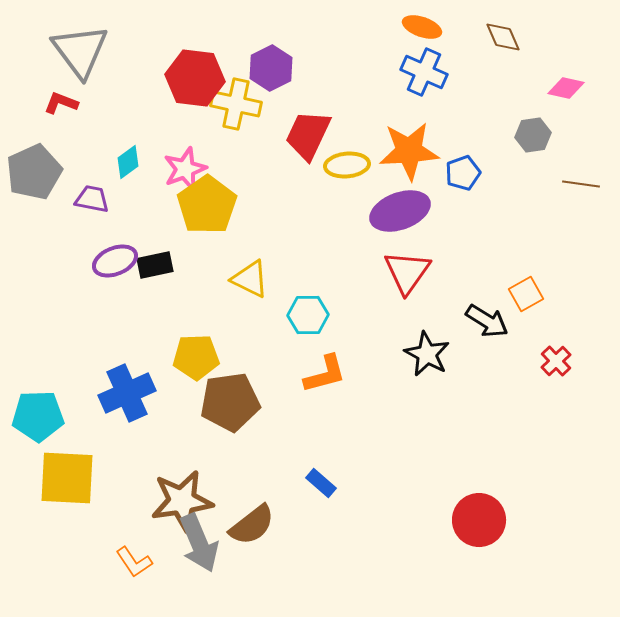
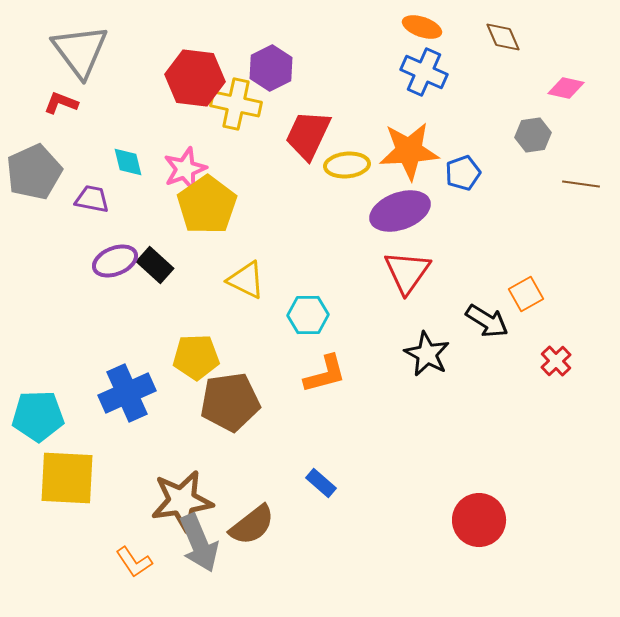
cyan diamond at (128, 162): rotated 68 degrees counterclockwise
black rectangle at (155, 265): rotated 54 degrees clockwise
yellow triangle at (250, 279): moved 4 px left, 1 px down
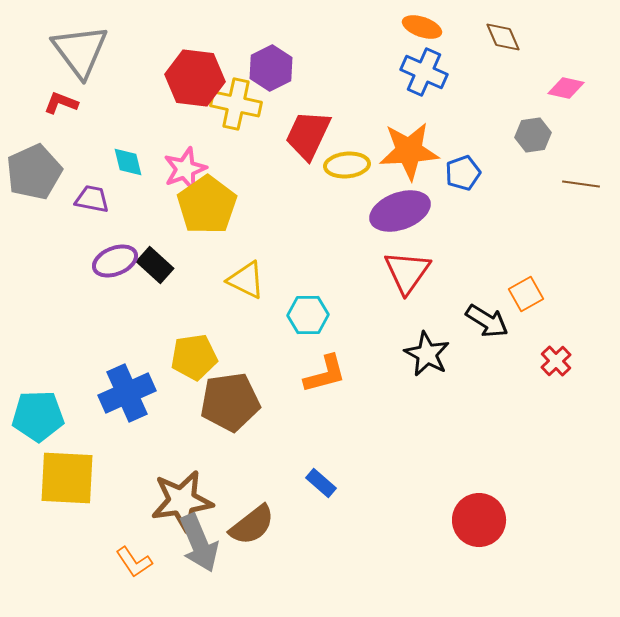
yellow pentagon at (196, 357): moved 2 px left; rotated 6 degrees counterclockwise
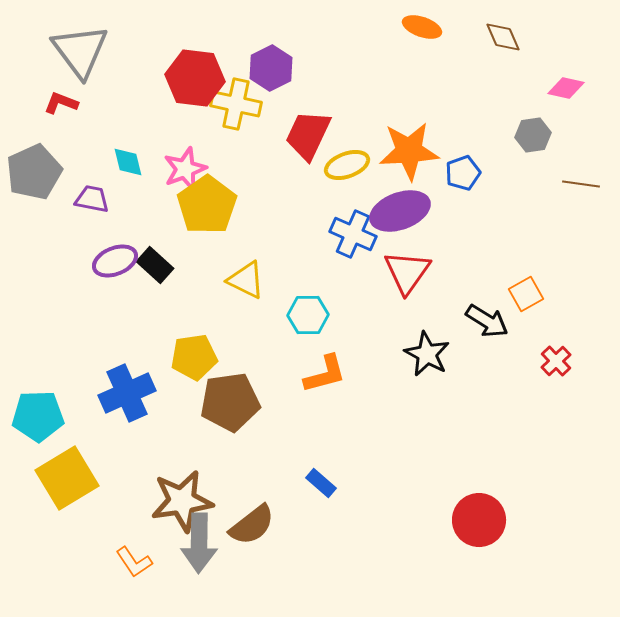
blue cross at (424, 72): moved 71 px left, 162 px down
yellow ellipse at (347, 165): rotated 15 degrees counterclockwise
yellow square at (67, 478): rotated 34 degrees counterclockwise
gray arrow at (199, 543): rotated 24 degrees clockwise
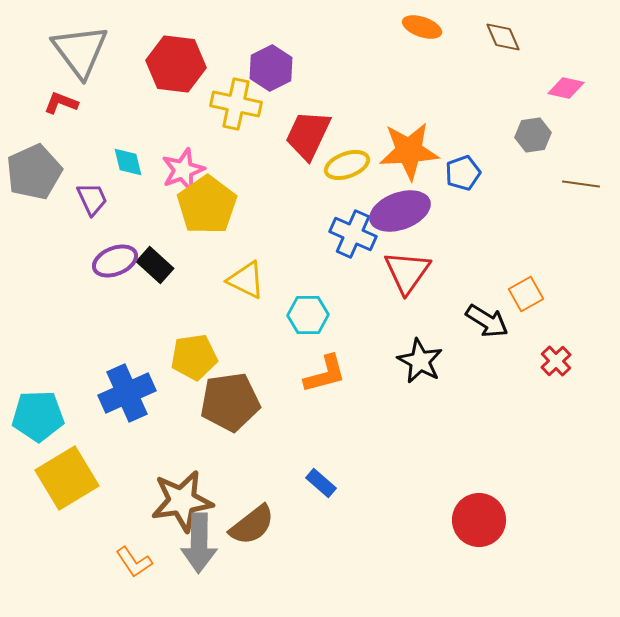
red hexagon at (195, 78): moved 19 px left, 14 px up
pink star at (185, 169): moved 2 px left, 1 px down
purple trapezoid at (92, 199): rotated 54 degrees clockwise
black star at (427, 354): moved 7 px left, 7 px down
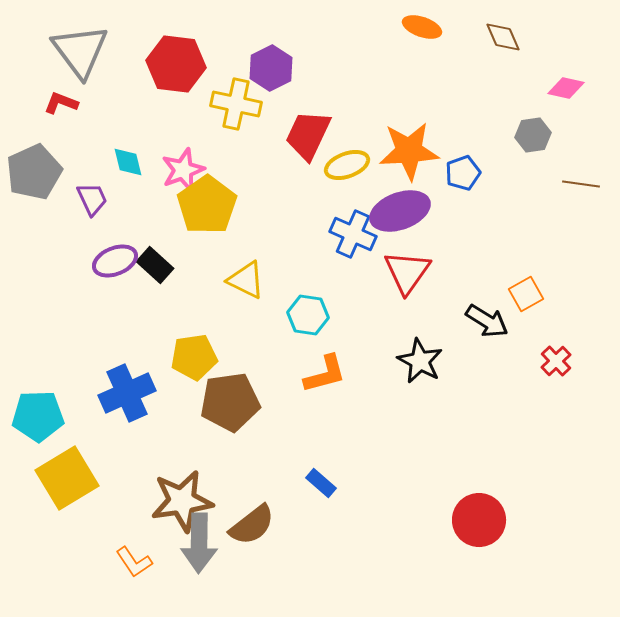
cyan hexagon at (308, 315): rotated 9 degrees clockwise
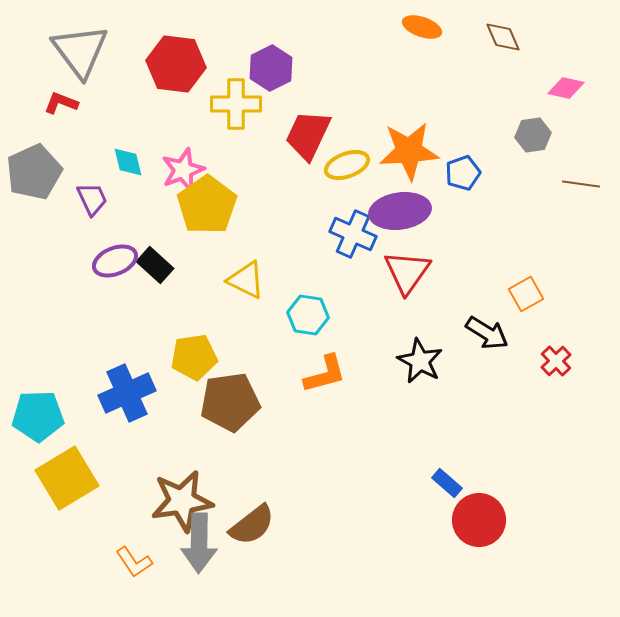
yellow cross at (236, 104): rotated 12 degrees counterclockwise
purple ellipse at (400, 211): rotated 12 degrees clockwise
black arrow at (487, 321): moved 12 px down
blue rectangle at (321, 483): moved 126 px right
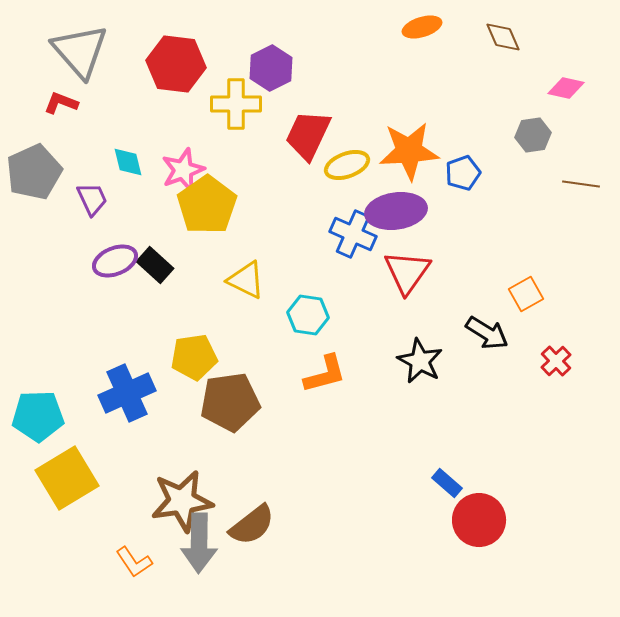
orange ellipse at (422, 27): rotated 36 degrees counterclockwise
gray triangle at (80, 51): rotated 4 degrees counterclockwise
purple ellipse at (400, 211): moved 4 px left
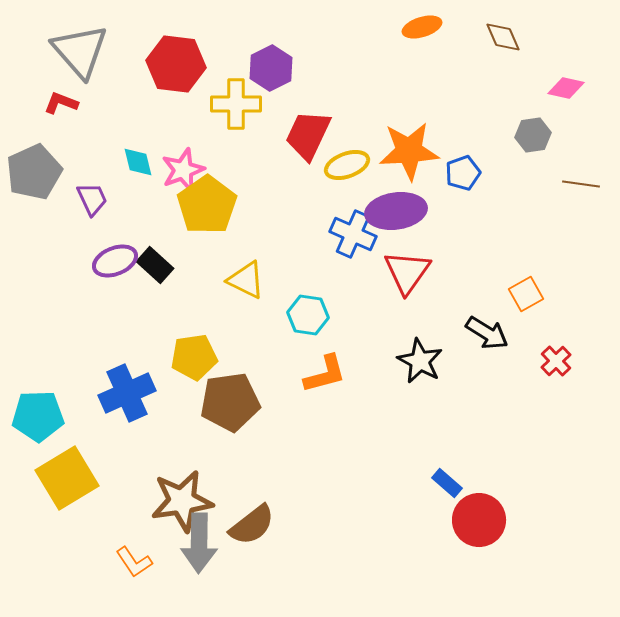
cyan diamond at (128, 162): moved 10 px right
